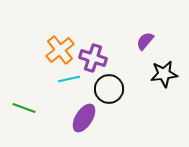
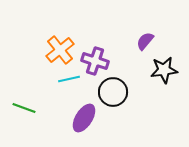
purple cross: moved 2 px right, 3 px down
black star: moved 4 px up
black circle: moved 4 px right, 3 px down
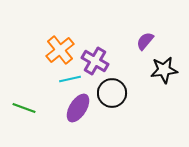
purple cross: rotated 12 degrees clockwise
cyan line: moved 1 px right
black circle: moved 1 px left, 1 px down
purple ellipse: moved 6 px left, 10 px up
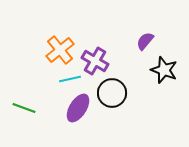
black star: rotated 28 degrees clockwise
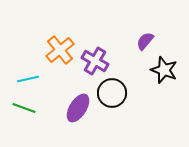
cyan line: moved 42 px left
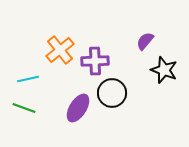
purple cross: rotated 32 degrees counterclockwise
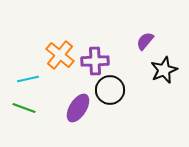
orange cross: moved 5 px down; rotated 12 degrees counterclockwise
black star: rotated 28 degrees clockwise
black circle: moved 2 px left, 3 px up
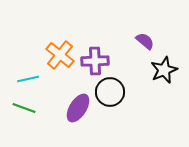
purple semicircle: rotated 90 degrees clockwise
black circle: moved 2 px down
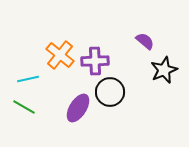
green line: moved 1 px up; rotated 10 degrees clockwise
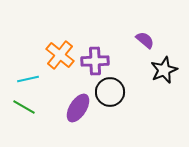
purple semicircle: moved 1 px up
